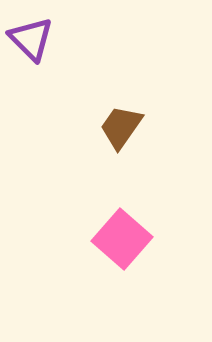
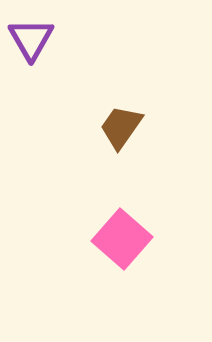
purple triangle: rotated 15 degrees clockwise
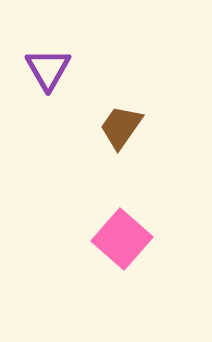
purple triangle: moved 17 px right, 30 px down
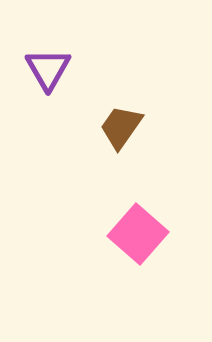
pink square: moved 16 px right, 5 px up
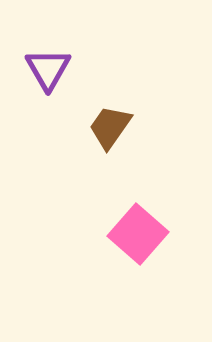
brown trapezoid: moved 11 px left
